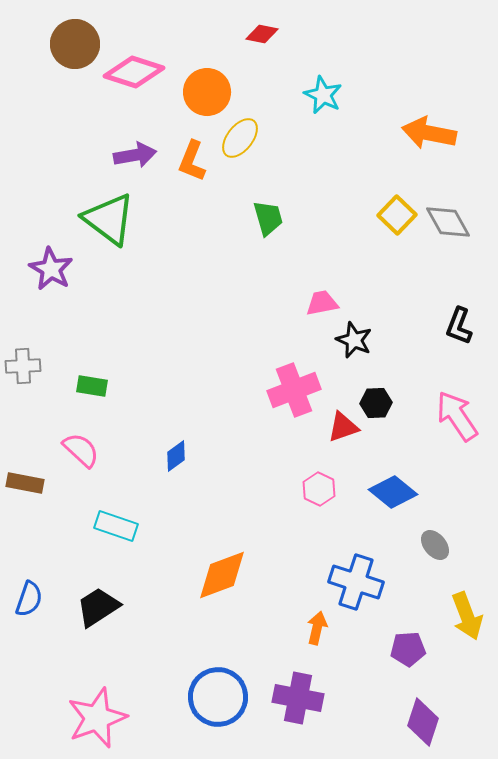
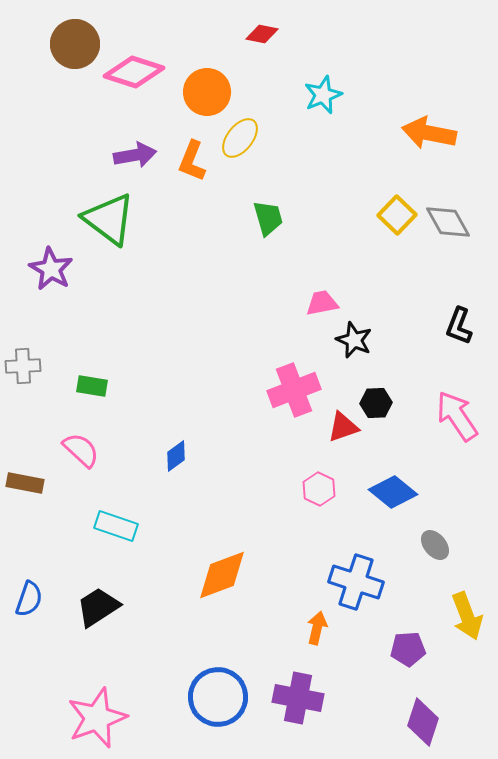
cyan star at (323, 95): rotated 24 degrees clockwise
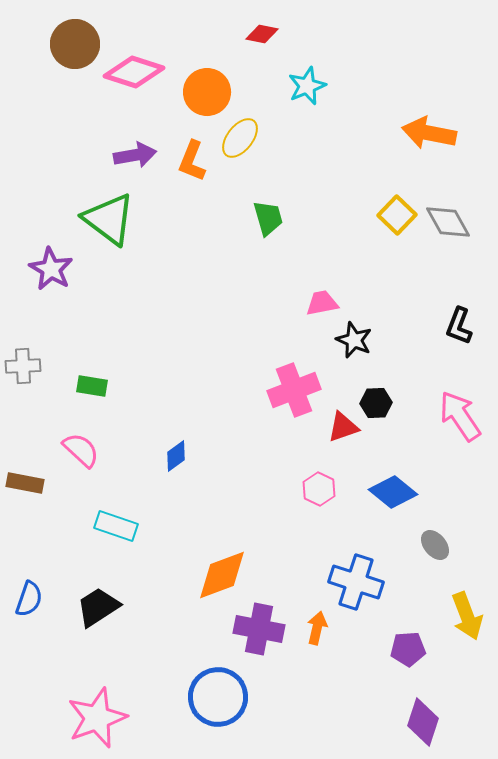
cyan star at (323, 95): moved 16 px left, 9 px up
pink arrow at (457, 416): moved 3 px right
purple cross at (298, 698): moved 39 px left, 69 px up
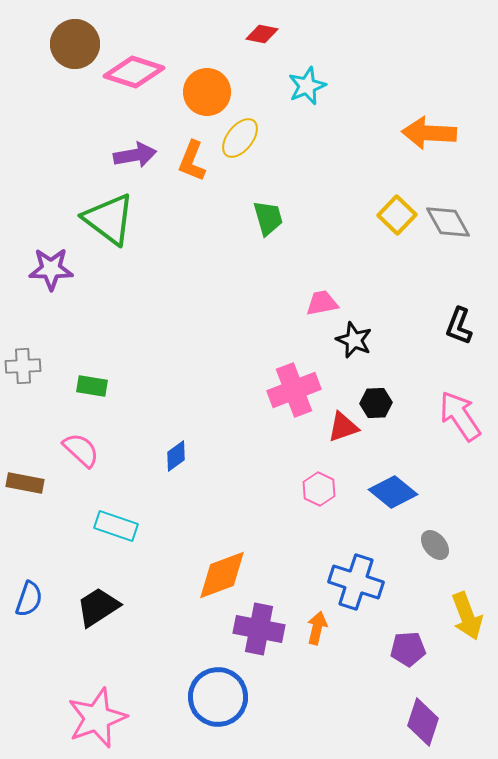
orange arrow at (429, 133): rotated 8 degrees counterclockwise
purple star at (51, 269): rotated 30 degrees counterclockwise
